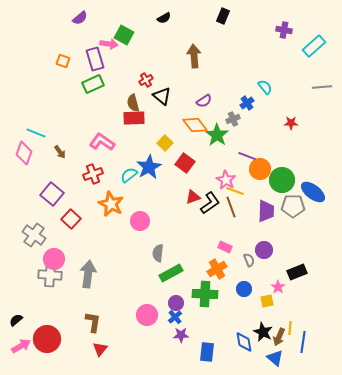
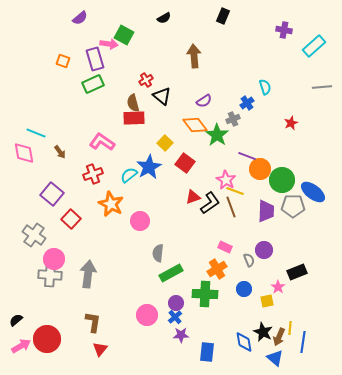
cyan semicircle at (265, 87): rotated 21 degrees clockwise
red star at (291, 123): rotated 24 degrees counterclockwise
pink diamond at (24, 153): rotated 30 degrees counterclockwise
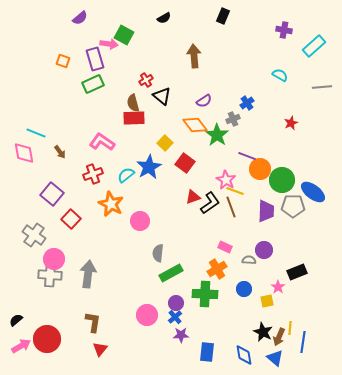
cyan semicircle at (265, 87): moved 15 px right, 12 px up; rotated 42 degrees counterclockwise
cyan semicircle at (129, 175): moved 3 px left
gray semicircle at (249, 260): rotated 64 degrees counterclockwise
blue diamond at (244, 342): moved 13 px down
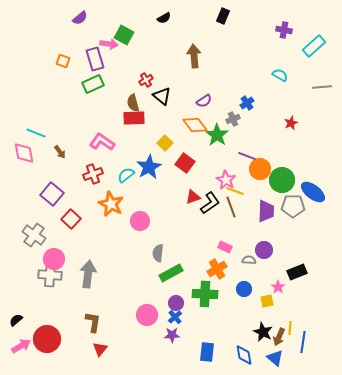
purple star at (181, 335): moved 9 px left
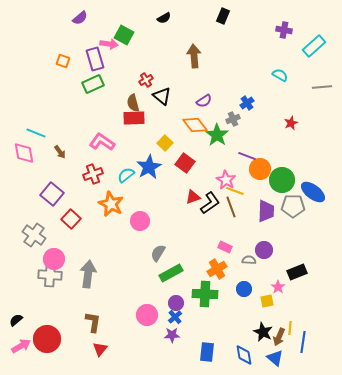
gray semicircle at (158, 253): rotated 24 degrees clockwise
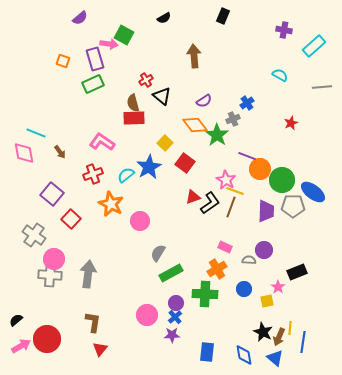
brown line at (231, 207): rotated 40 degrees clockwise
